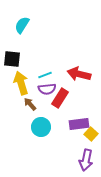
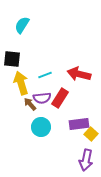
purple semicircle: moved 5 px left, 9 px down
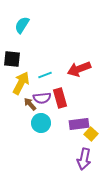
red arrow: moved 5 px up; rotated 35 degrees counterclockwise
yellow arrow: rotated 45 degrees clockwise
red rectangle: rotated 48 degrees counterclockwise
cyan circle: moved 4 px up
purple arrow: moved 2 px left, 1 px up
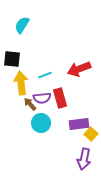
yellow arrow: rotated 35 degrees counterclockwise
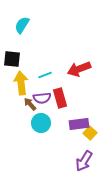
yellow square: moved 1 px left, 1 px up
purple arrow: moved 2 px down; rotated 20 degrees clockwise
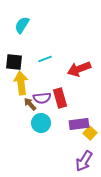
black square: moved 2 px right, 3 px down
cyan line: moved 16 px up
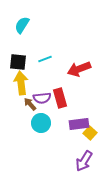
black square: moved 4 px right
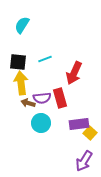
red arrow: moved 5 px left, 4 px down; rotated 45 degrees counterclockwise
brown arrow: moved 2 px left, 1 px up; rotated 32 degrees counterclockwise
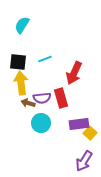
red rectangle: moved 1 px right
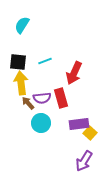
cyan line: moved 2 px down
brown arrow: rotated 32 degrees clockwise
